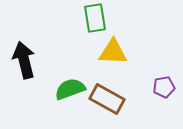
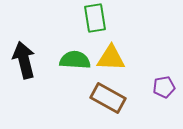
yellow triangle: moved 2 px left, 6 px down
green semicircle: moved 5 px right, 29 px up; rotated 24 degrees clockwise
brown rectangle: moved 1 px right, 1 px up
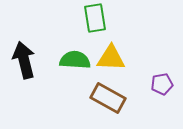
purple pentagon: moved 2 px left, 3 px up
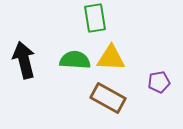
purple pentagon: moved 3 px left, 2 px up
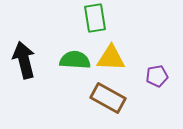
purple pentagon: moved 2 px left, 6 px up
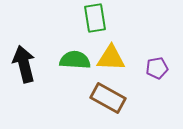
black arrow: moved 4 px down
purple pentagon: moved 8 px up
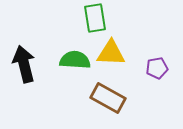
yellow triangle: moved 5 px up
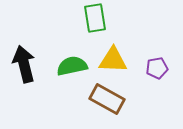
yellow triangle: moved 2 px right, 7 px down
green semicircle: moved 3 px left, 6 px down; rotated 16 degrees counterclockwise
brown rectangle: moved 1 px left, 1 px down
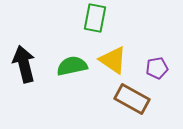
green rectangle: rotated 20 degrees clockwise
yellow triangle: rotated 32 degrees clockwise
brown rectangle: moved 25 px right
